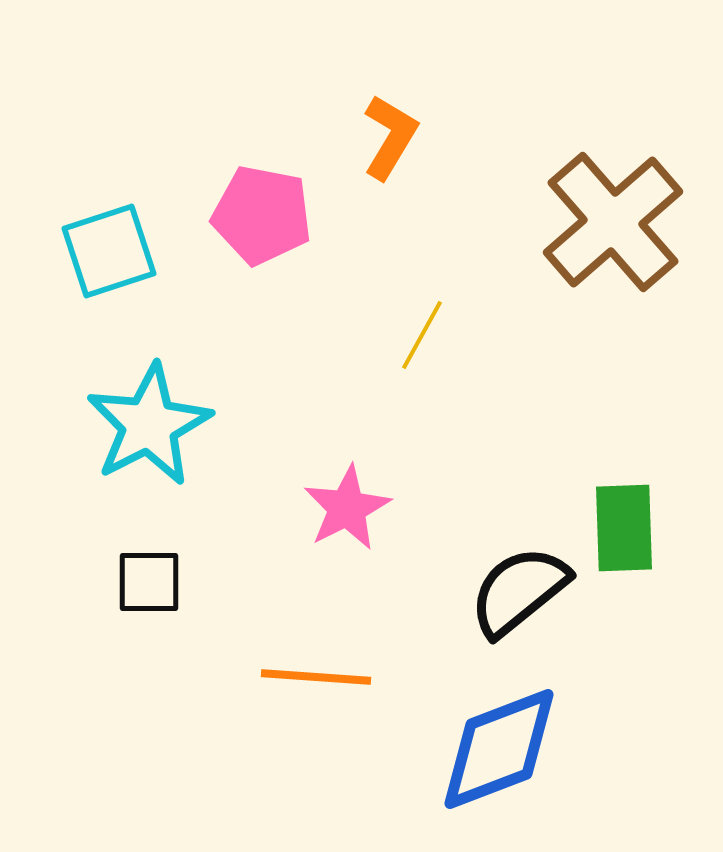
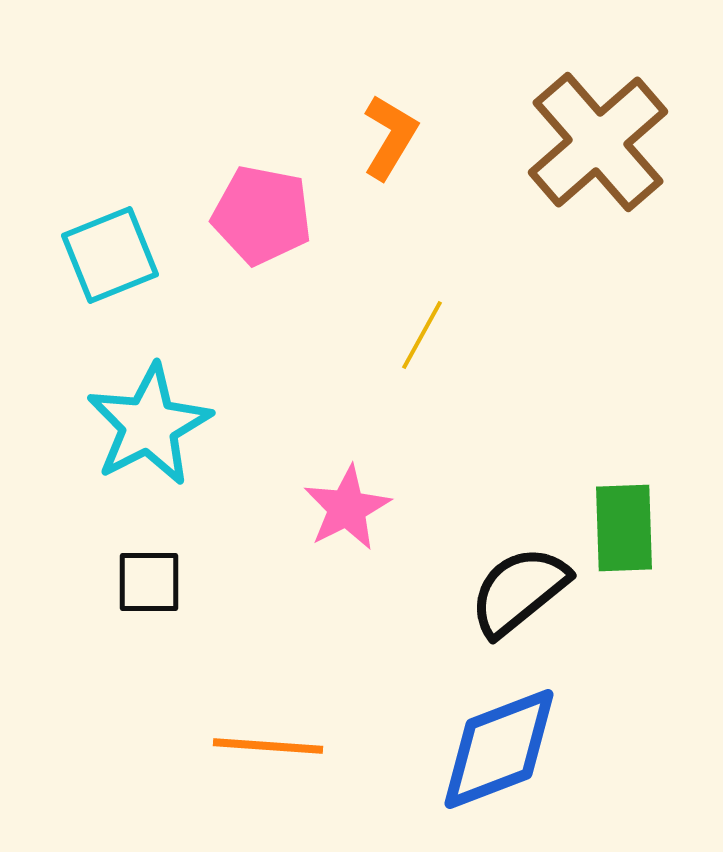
brown cross: moved 15 px left, 80 px up
cyan square: moved 1 px right, 4 px down; rotated 4 degrees counterclockwise
orange line: moved 48 px left, 69 px down
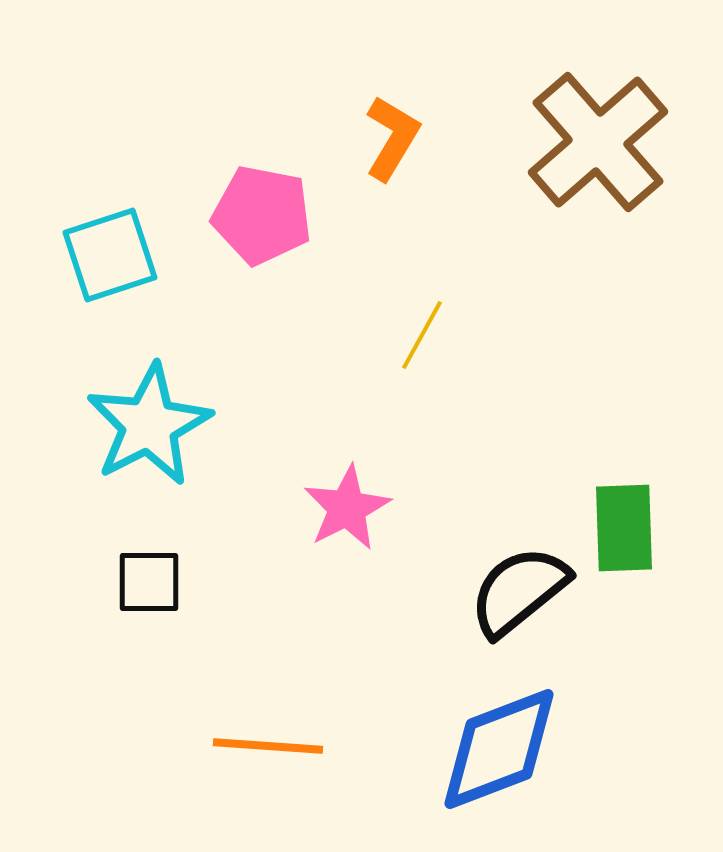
orange L-shape: moved 2 px right, 1 px down
cyan square: rotated 4 degrees clockwise
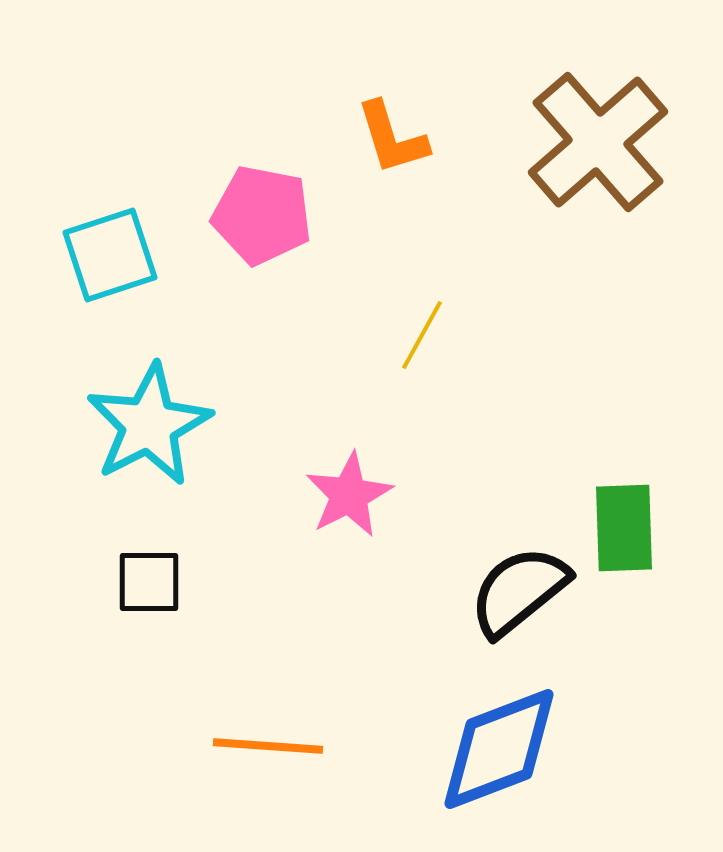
orange L-shape: rotated 132 degrees clockwise
pink star: moved 2 px right, 13 px up
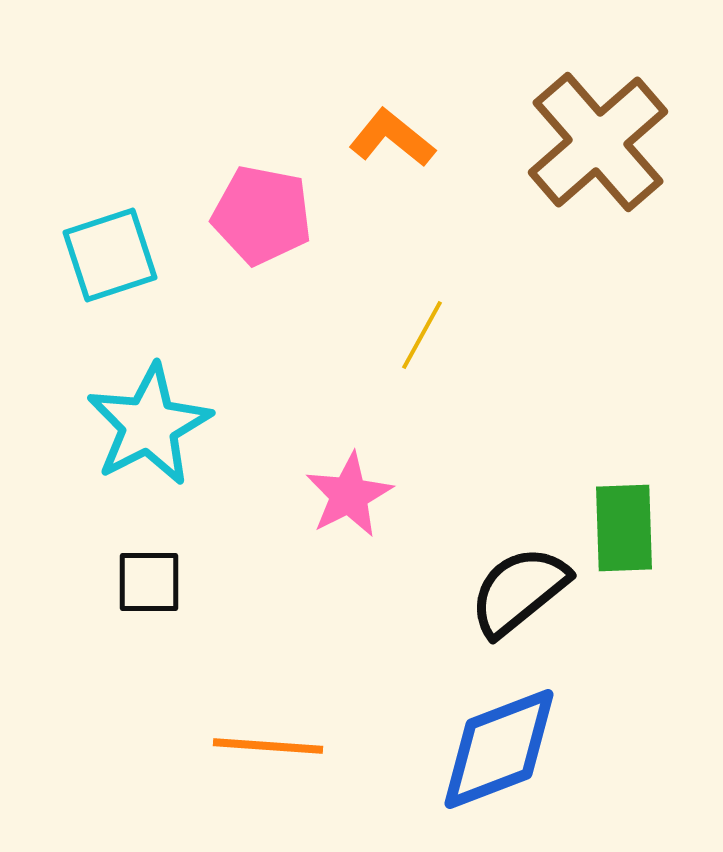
orange L-shape: rotated 146 degrees clockwise
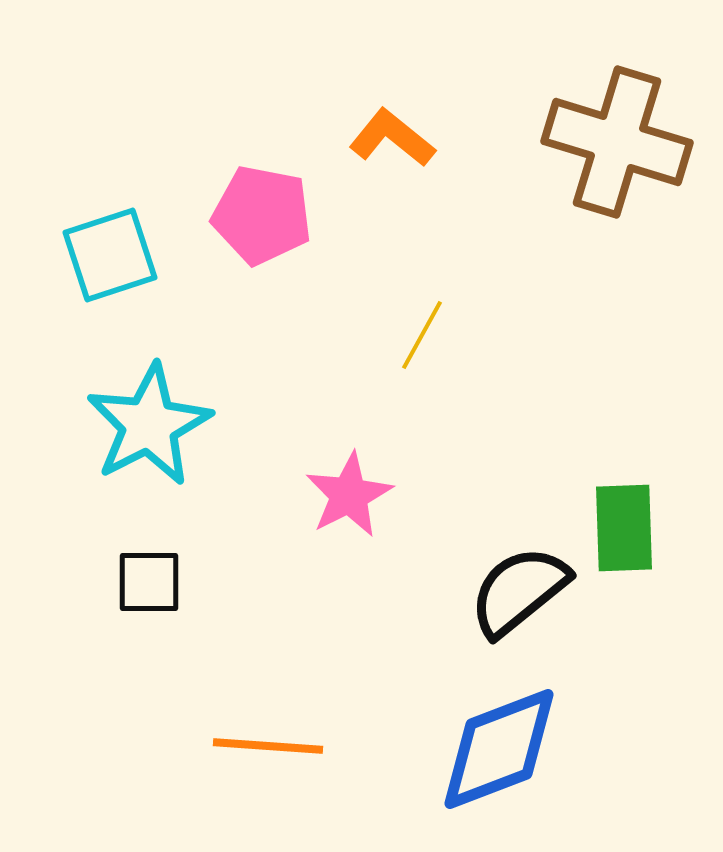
brown cross: moved 19 px right; rotated 32 degrees counterclockwise
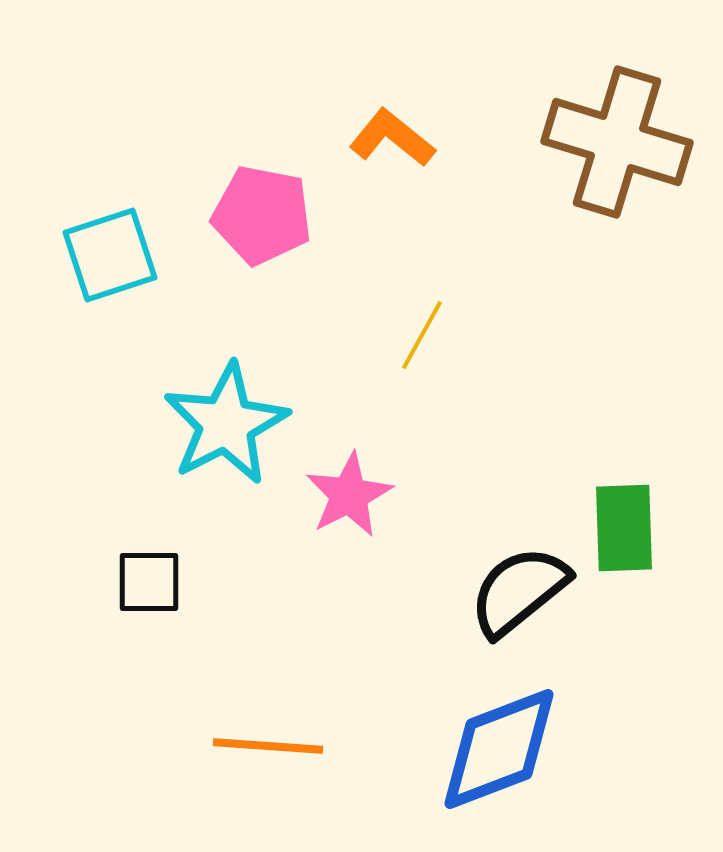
cyan star: moved 77 px right, 1 px up
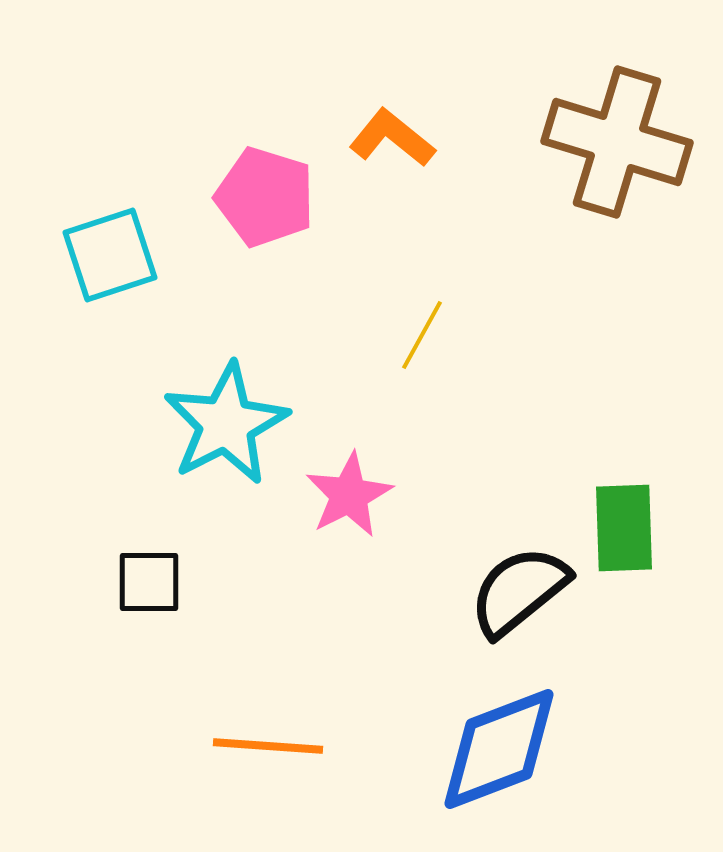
pink pentagon: moved 3 px right, 18 px up; rotated 6 degrees clockwise
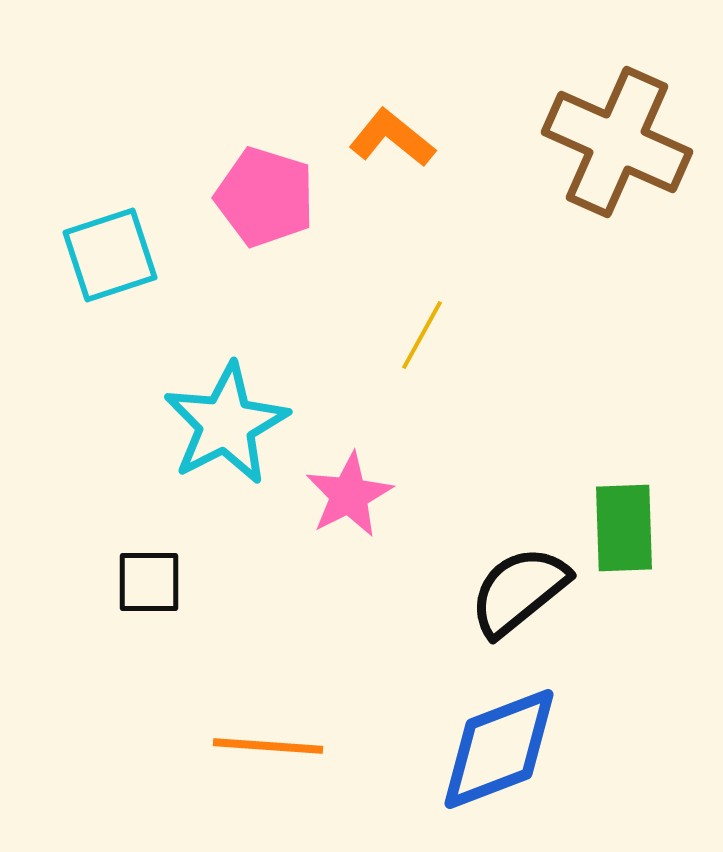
brown cross: rotated 7 degrees clockwise
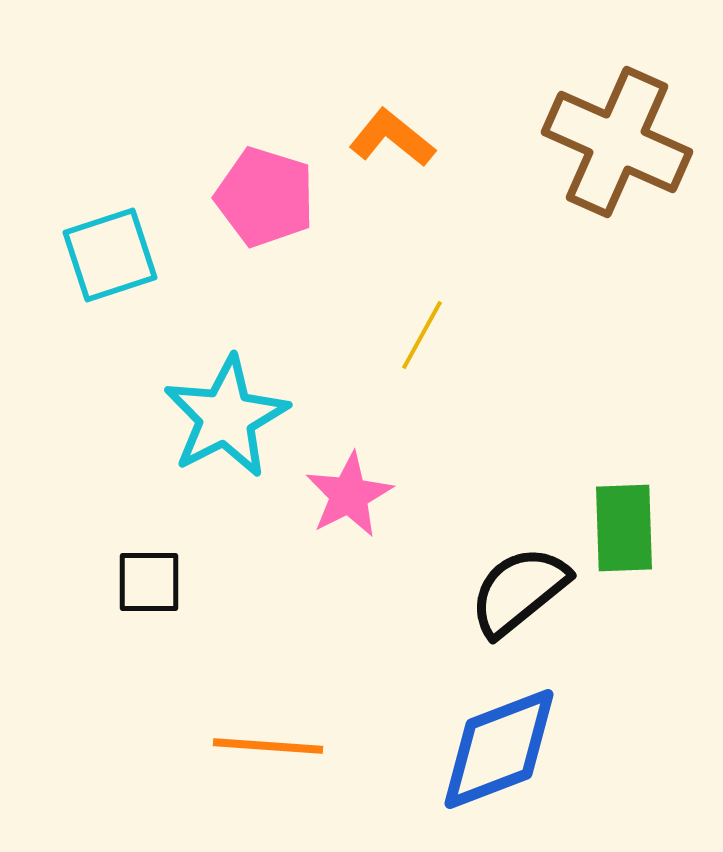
cyan star: moved 7 px up
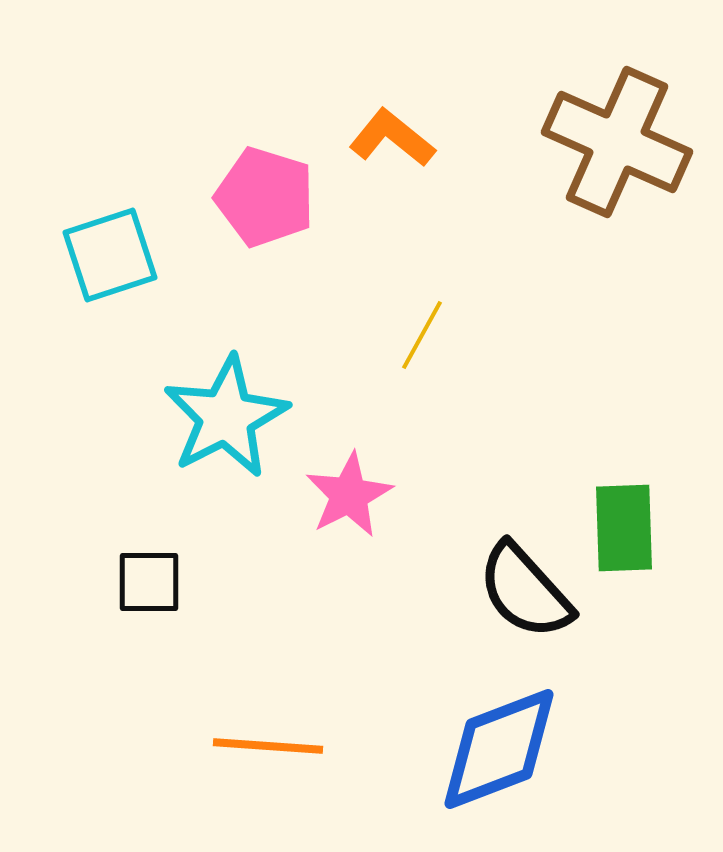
black semicircle: moved 6 px right; rotated 93 degrees counterclockwise
